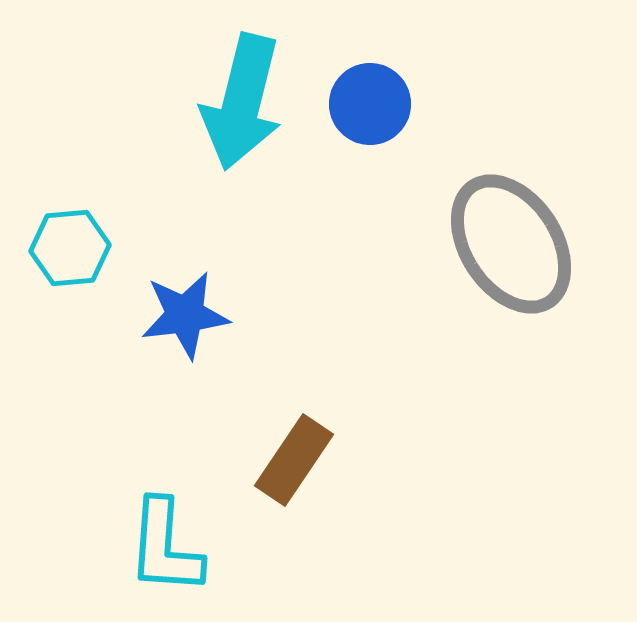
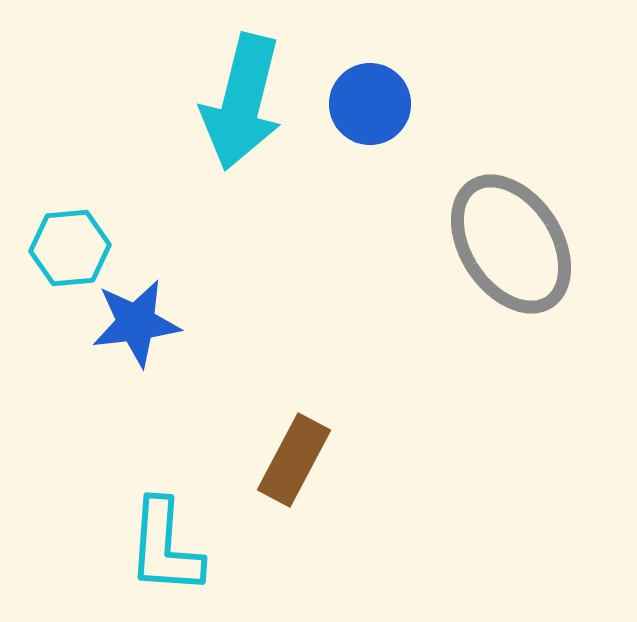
blue star: moved 49 px left, 8 px down
brown rectangle: rotated 6 degrees counterclockwise
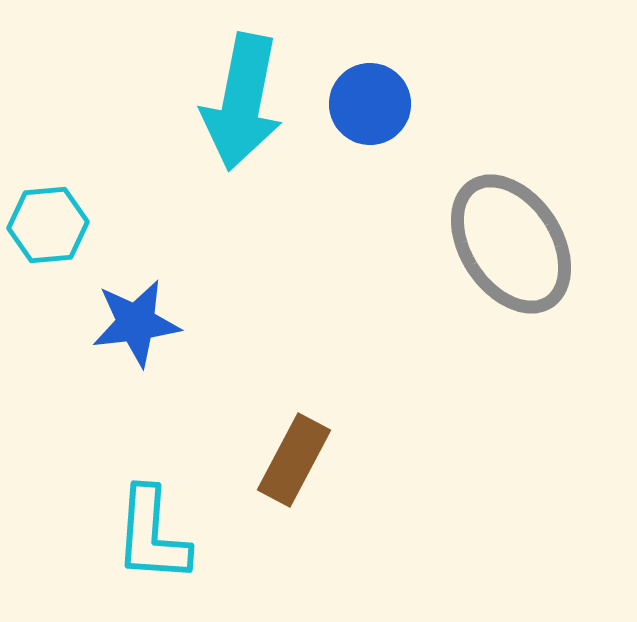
cyan arrow: rotated 3 degrees counterclockwise
cyan hexagon: moved 22 px left, 23 px up
cyan L-shape: moved 13 px left, 12 px up
